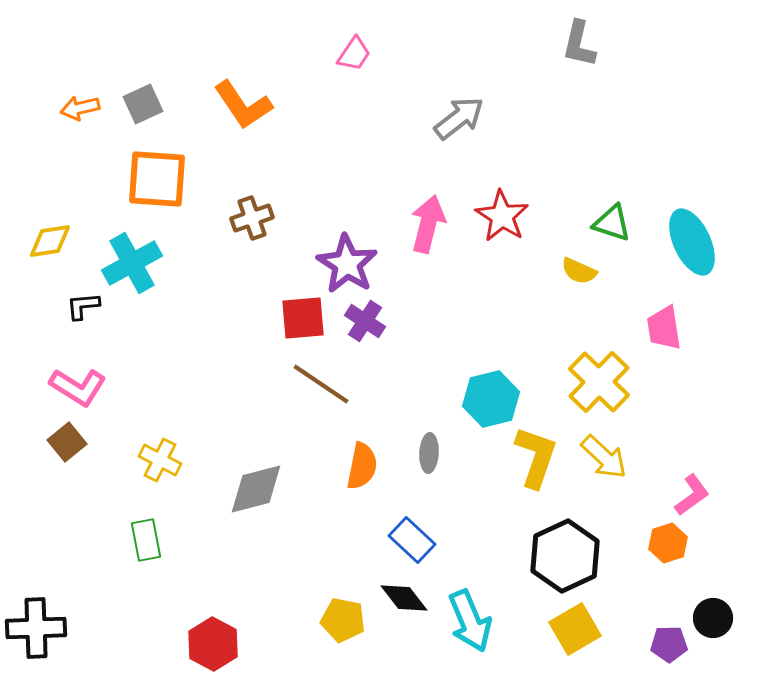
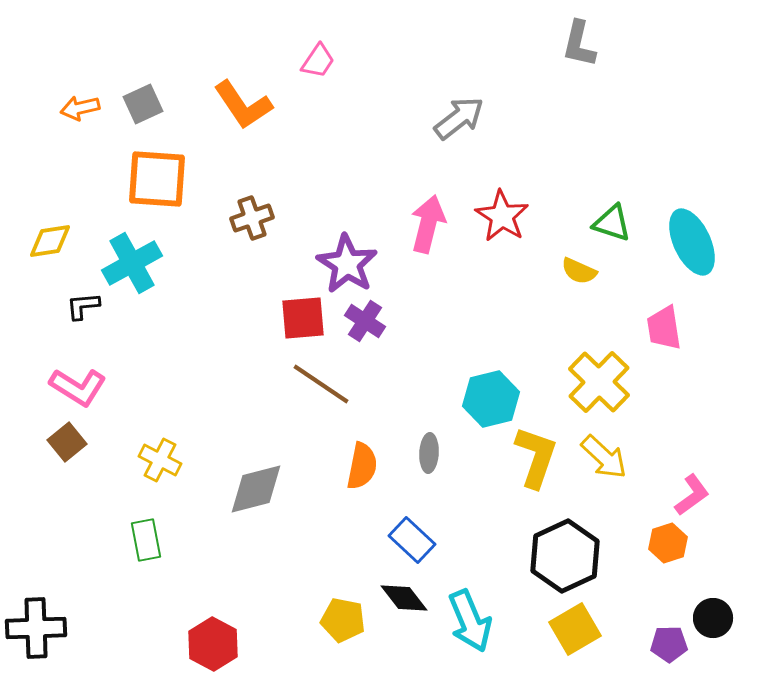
pink trapezoid at (354, 54): moved 36 px left, 7 px down
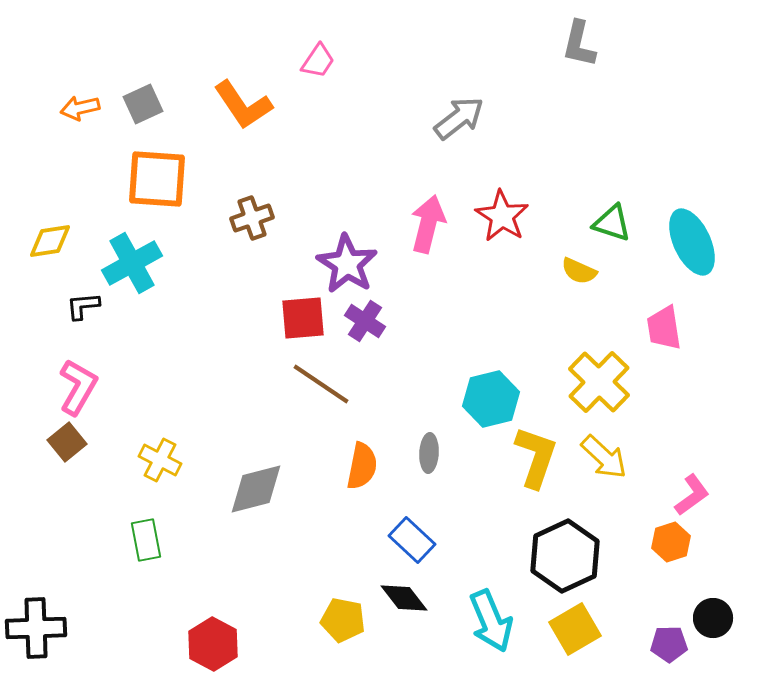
pink L-shape at (78, 387): rotated 92 degrees counterclockwise
orange hexagon at (668, 543): moved 3 px right, 1 px up
cyan arrow at (470, 621): moved 21 px right
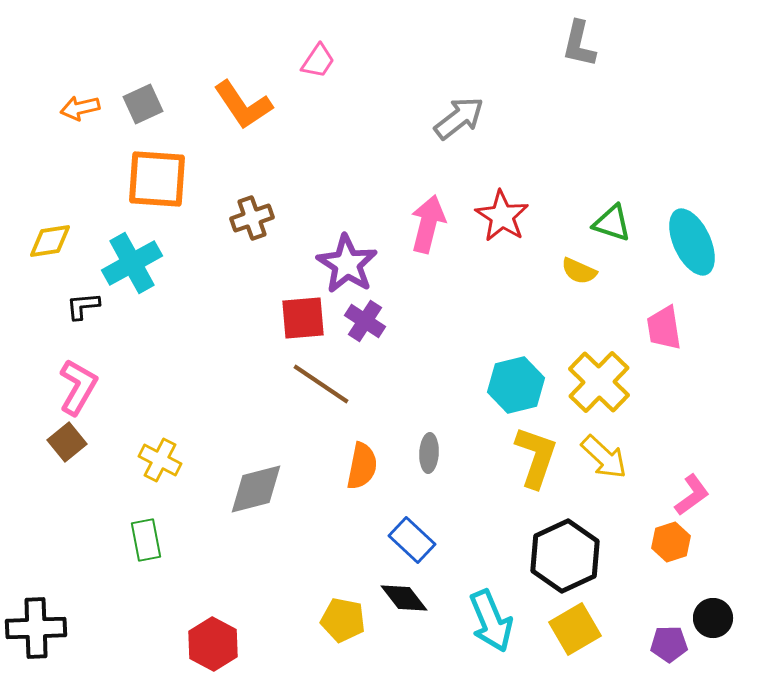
cyan hexagon at (491, 399): moved 25 px right, 14 px up
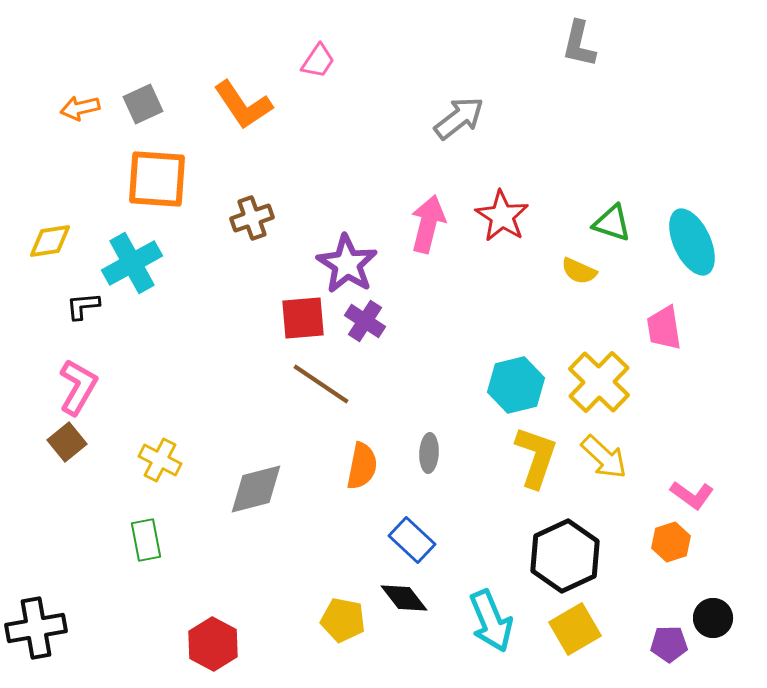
pink L-shape at (692, 495): rotated 72 degrees clockwise
black cross at (36, 628): rotated 8 degrees counterclockwise
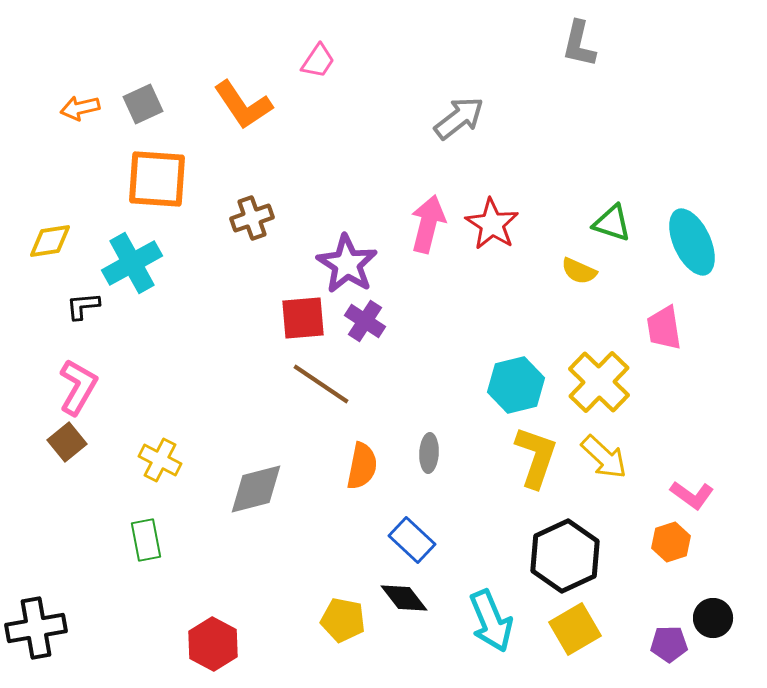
red star at (502, 216): moved 10 px left, 8 px down
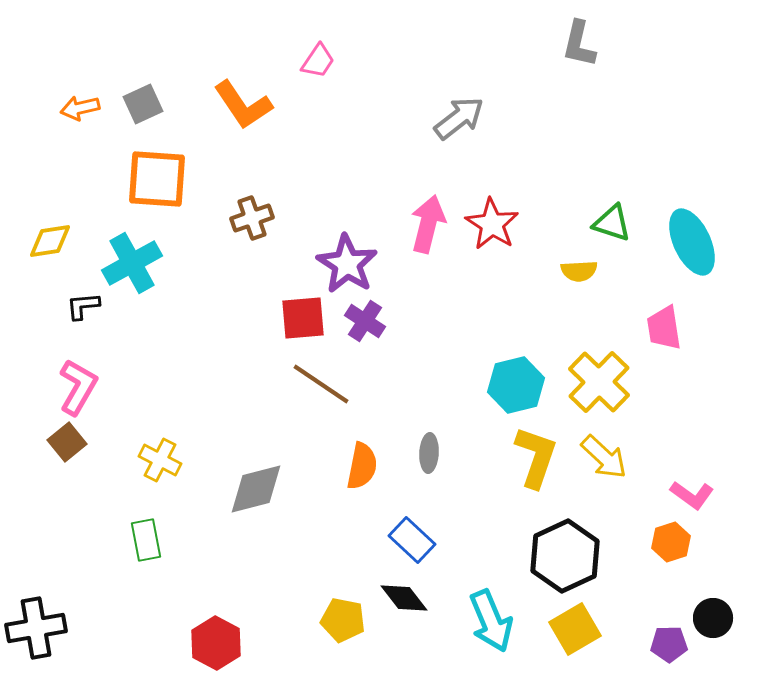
yellow semicircle at (579, 271): rotated 27 degrees counterclockwise
red hexagon at (213, 644): moved 3 px right, 1 px up
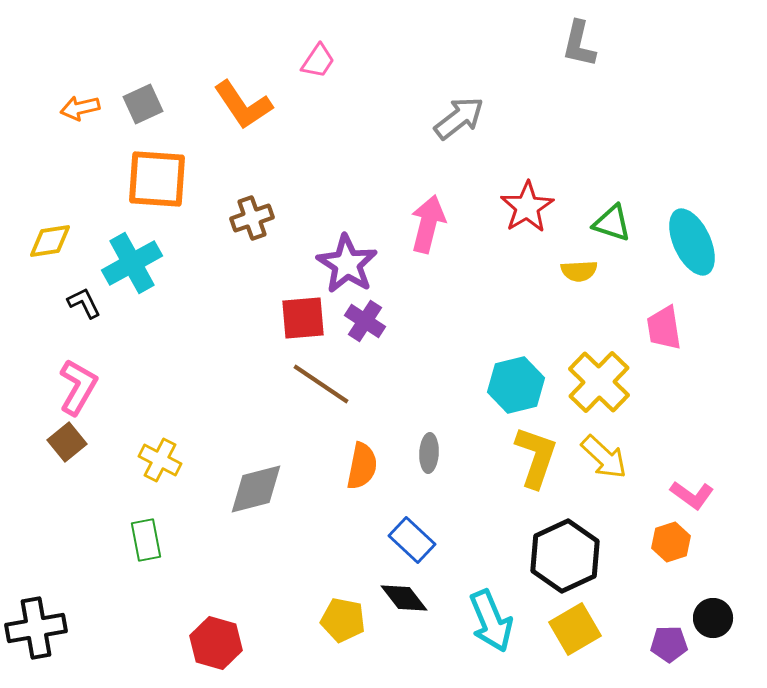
red star at (492, 224): moved 35 px right, 17 px up; rotated 8 degrees clockwise
black L-shape at (83, 306): moved 1 px right, 3 px up; rotated 69 degrees clockwise
red hexagon at (216, 643): rotated 12 degrees counterclockwise
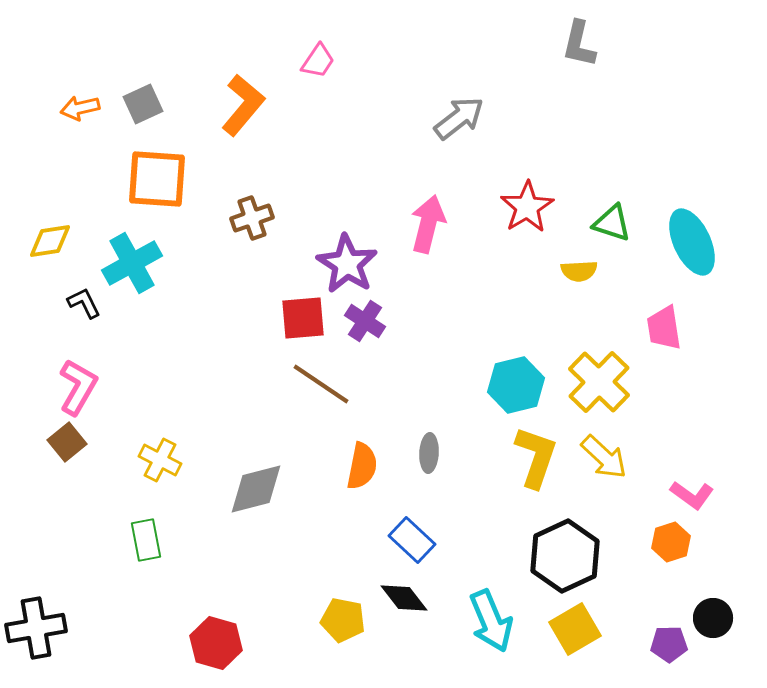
orange L-shape at (243, 105): rotated 106 degrees counterclockwise
